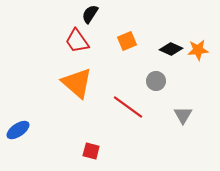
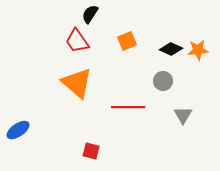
gray circle: moved 7 px right
red line: rotated 36 degrees counterclockwise
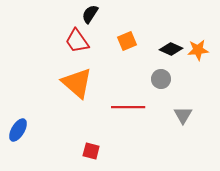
gray circle: moved 2 px left, 2 px up
blue ellipse: rotated 25 degrees counterclockwise
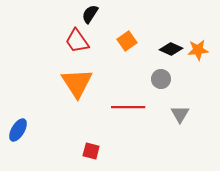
orange square: rotated 12 degrees counterclockwise
orange triangle: rotated 16 degrees clockwise
gray triangle: moved 3 px left, 1 px up
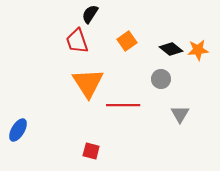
red trapezoid: rotated 16 degrees clockwise
black diamond: rotated 15 degrees clockwise
orange triangle: moved 11 px right
red line: moved 5 px left, 2 px up
